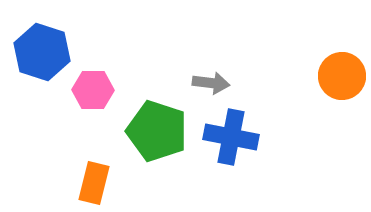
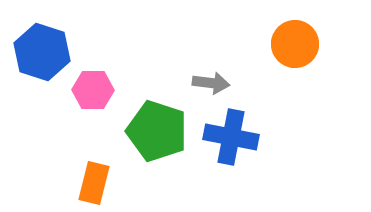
orange circle: moved 47 px left, 32 px up
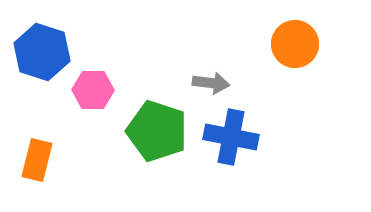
orange rectangle: moved 57 px left, 23 px up
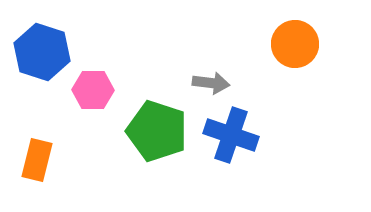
blue cross: moved 2 px up; rotated 8 degrees clockwise
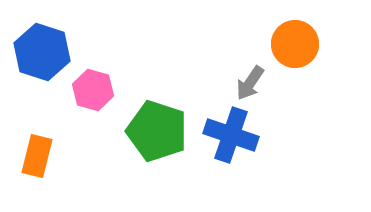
gray arrow: moved 39 px right; rotated 117 degrees clockwise
pink hexagon: rotated 15 degrees clockwise
orange rectangle: moved 4 px up
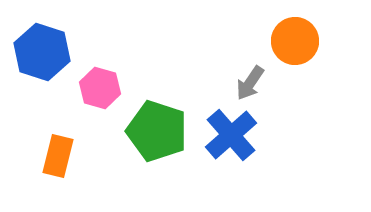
orange circle: moved 3 px up
pink hexagon: moved 7 px right, 2 px up
blue cross: rotated 30 degrees clockwise
orange rectangle: moved 21 px right
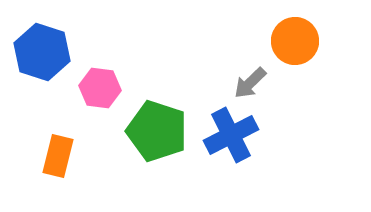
gray arrow: rotated 12 degrees clockwise
pink hexagon: rotated 9 degrees counterclockwise
blue cross: rotated 14 degrees clockwise
